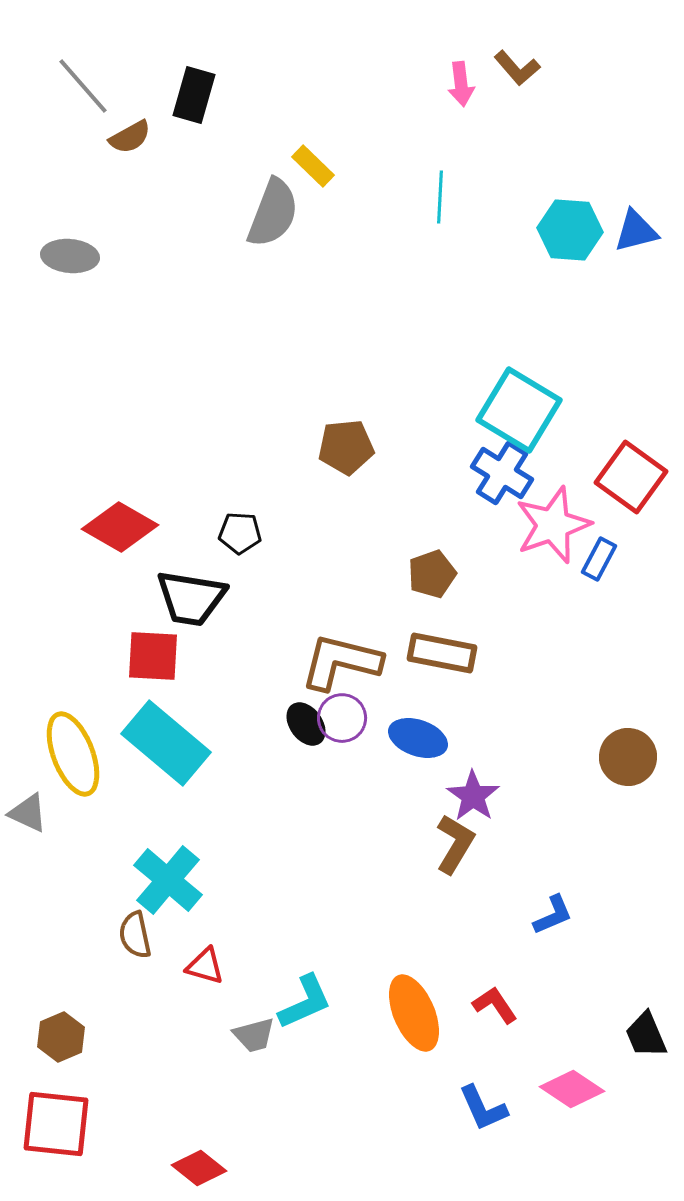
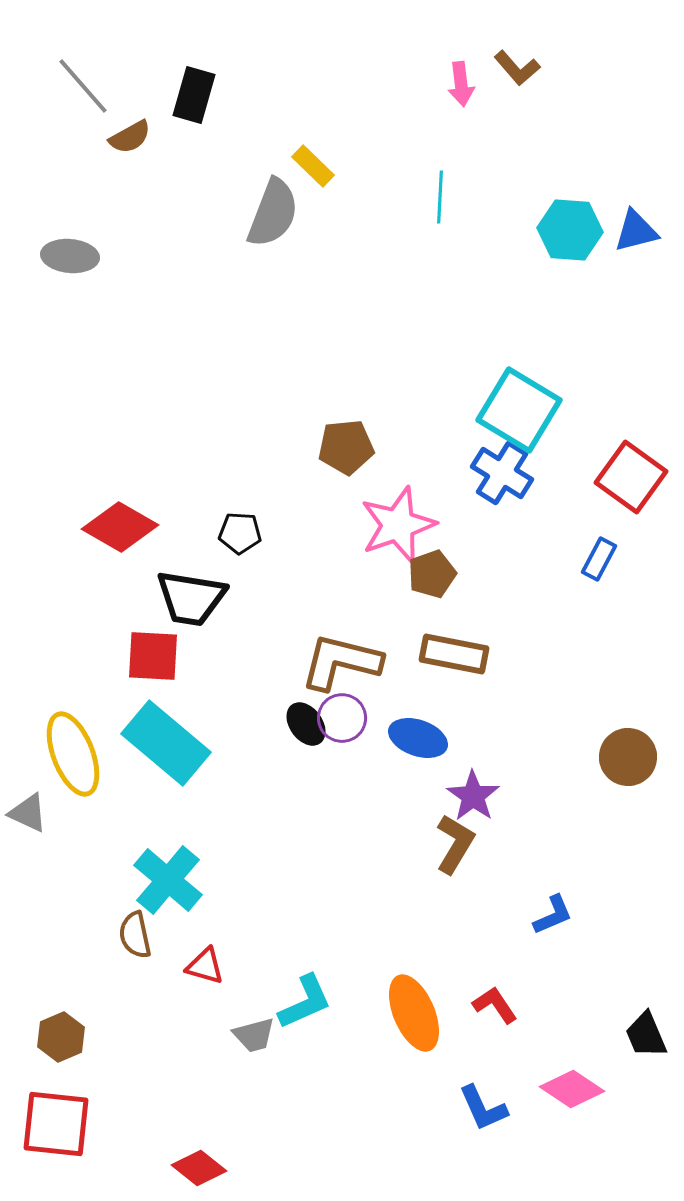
pink star at (553, 525): moved 155 px left
brown rectangle at (442, 653): moved 12 px right, 1 px down
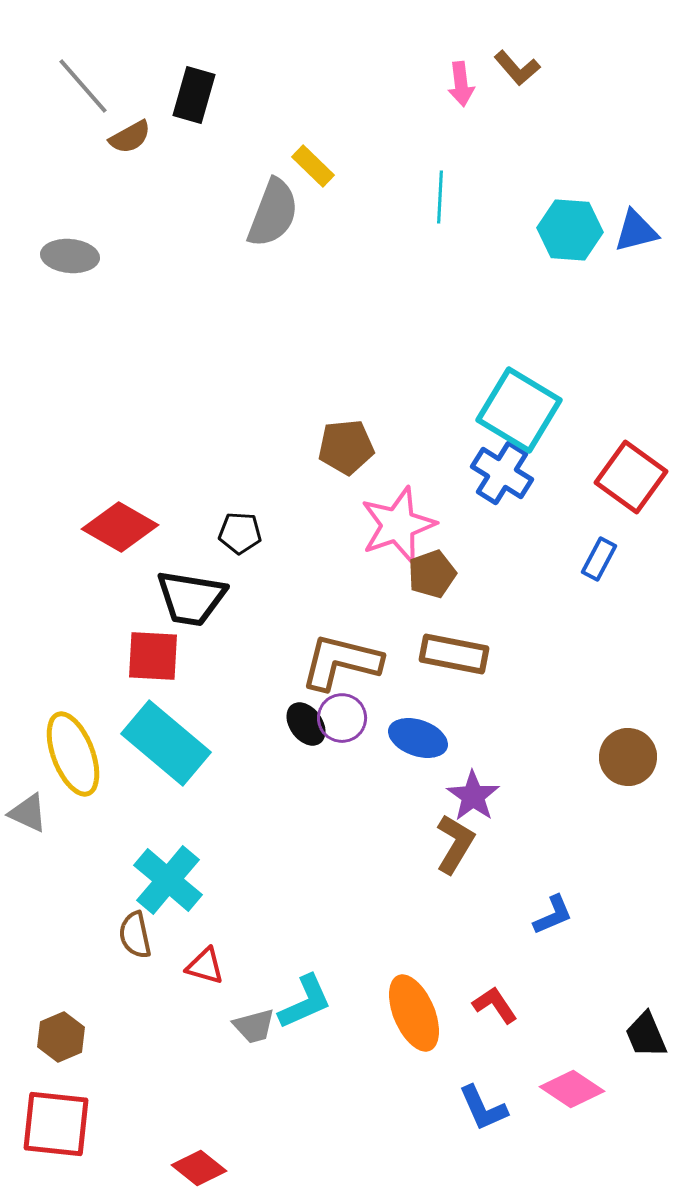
gray trapezoid at (254, 1035): moved 9 px up
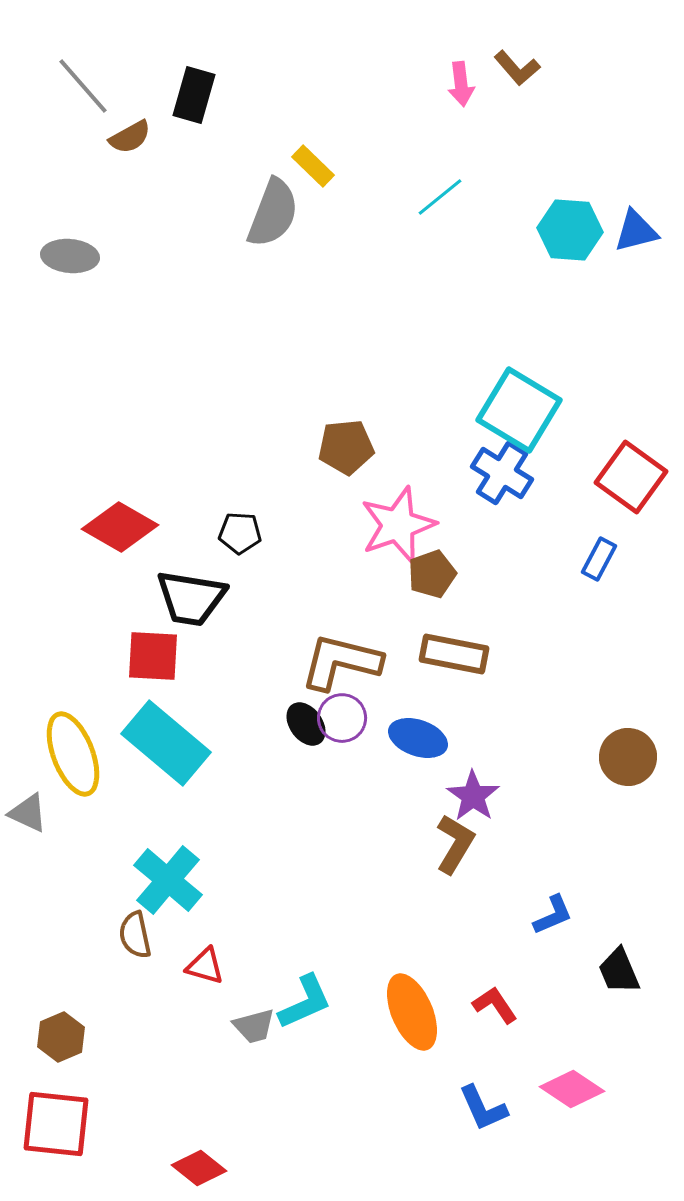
cyan line at (440, 197): rotated 48 degrees clockwise
orange ellipse at (414, 1013): moved 2 px left, 1 px up
black trapezoid at (646, 1035): moved 27 px left, 64 px up
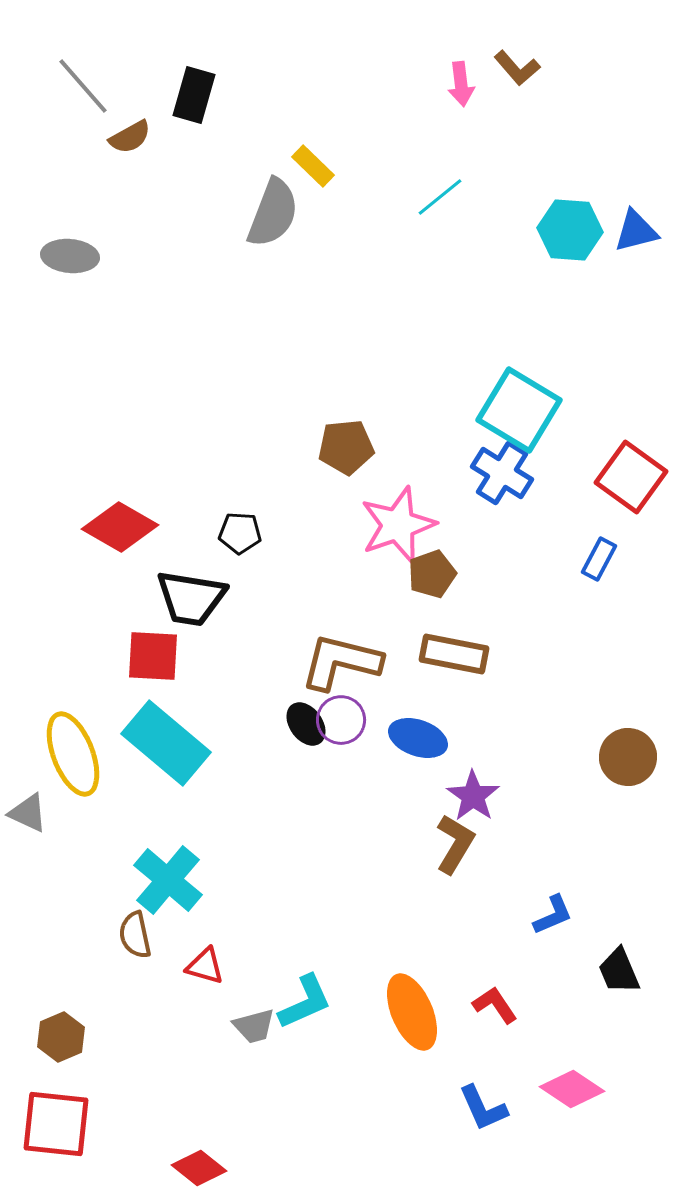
purple circle at (342, 718): moved 1 px left, 2 px down
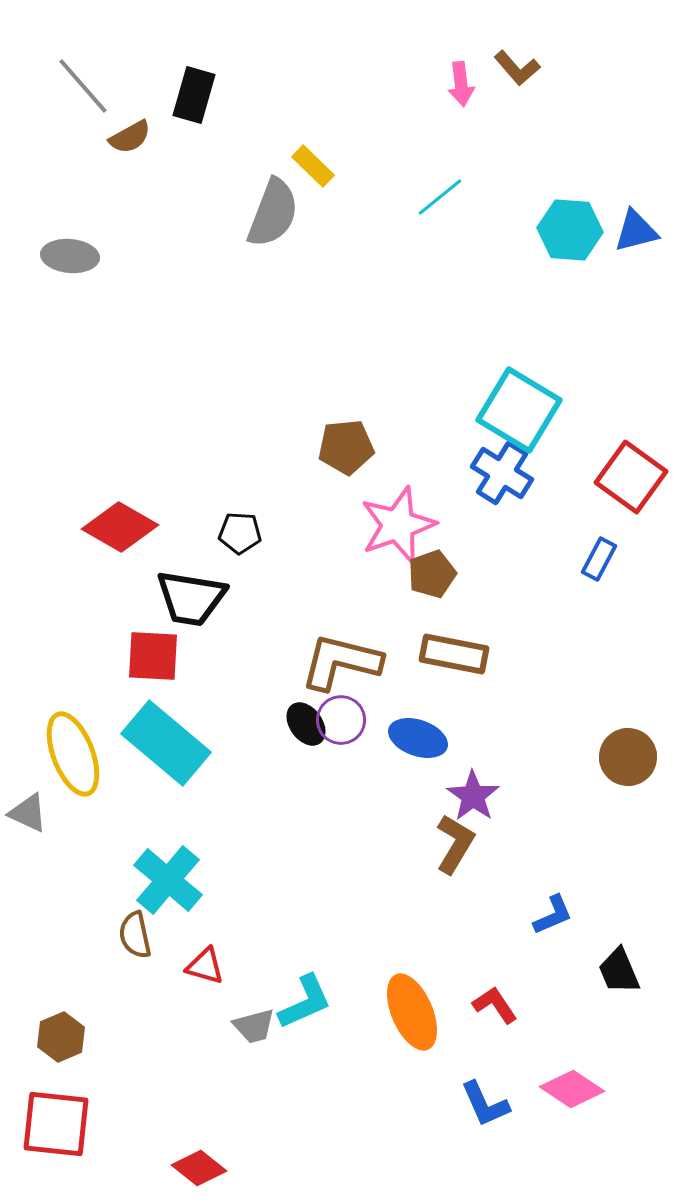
blue L-shape at (483, 1108): moved 2 px right, 4 px up
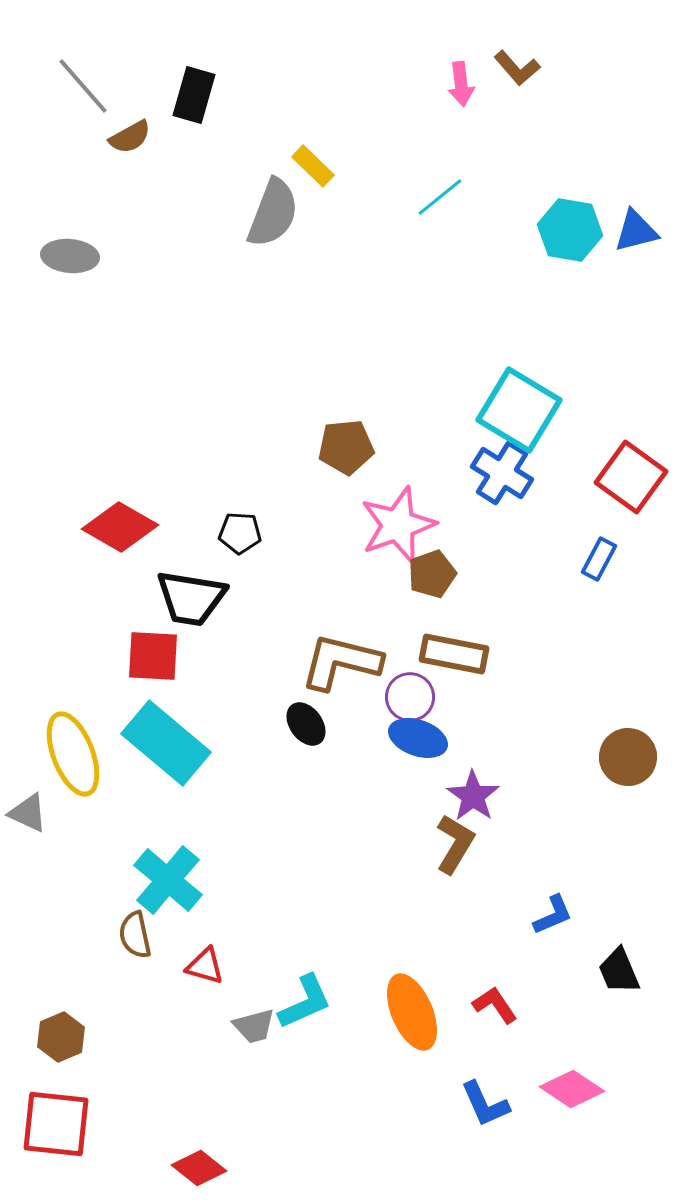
cyan hexagon at (570, 230): rotated 6 degrees clockwise
purple circle at (341, 720): moved 69 px right, 23 px up
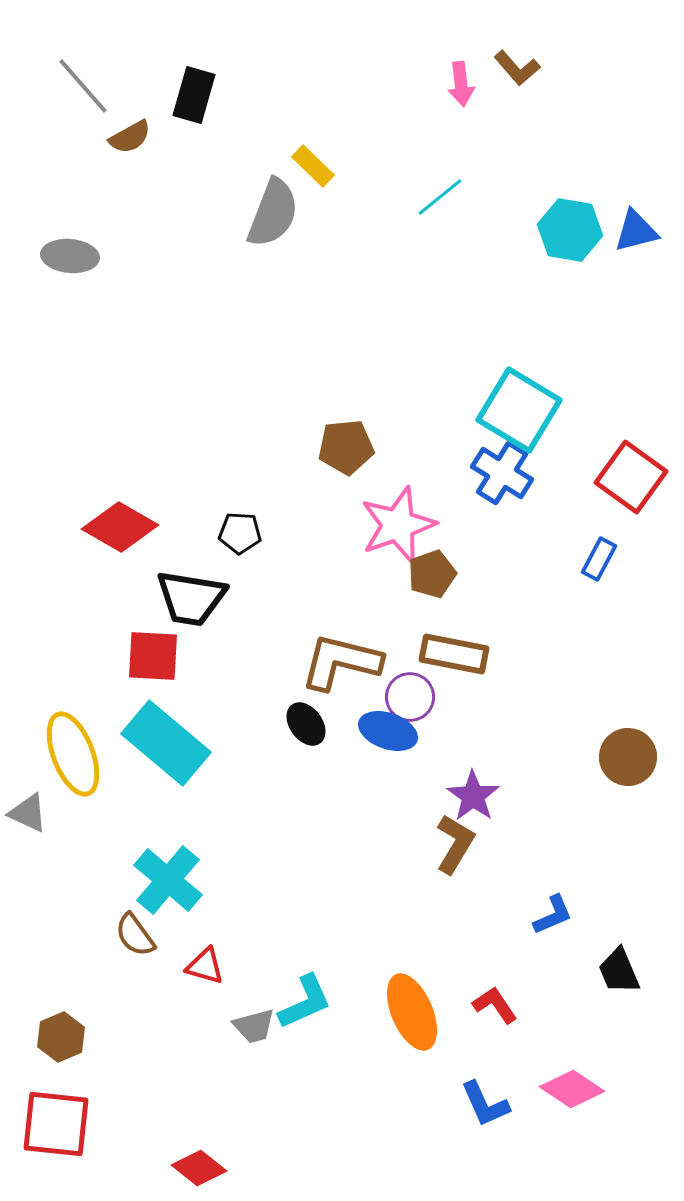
blue ellipse at (418, 738): moved 30 px left, 7 px up
brown semicircle at (135, 935): rotated 24 degrees counterclockwise
